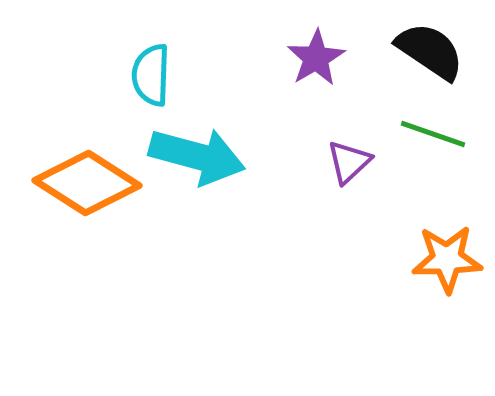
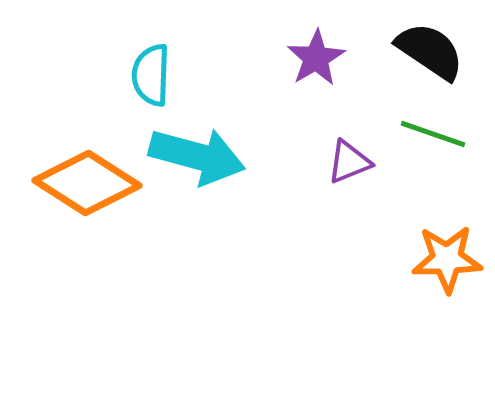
purple triangle: rotated 21 degrees clockwise
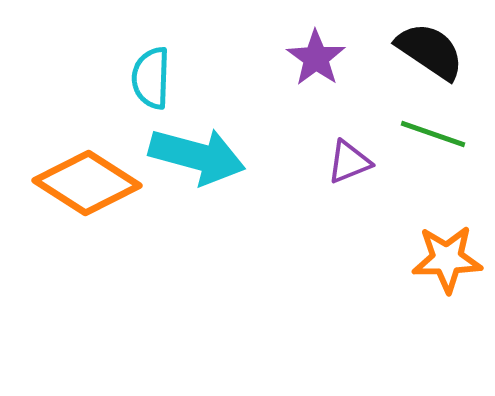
purple star: rotated 6 degrees counterclockwise
cyan semicircle: moved 3 px down
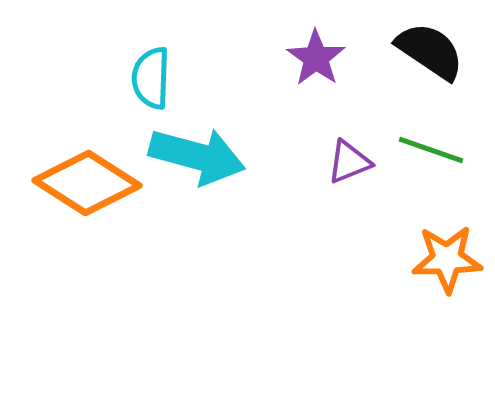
green line: moved 2 px left, 16 px down
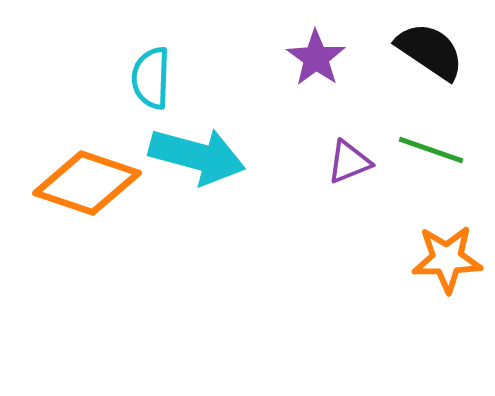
orange diamond: rotated 14 degrees counterclockwise
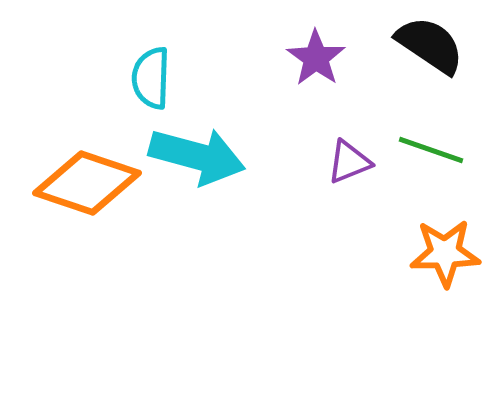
black semicircle: moved 6 px up
orange star: moved 2 px left, 6 px up
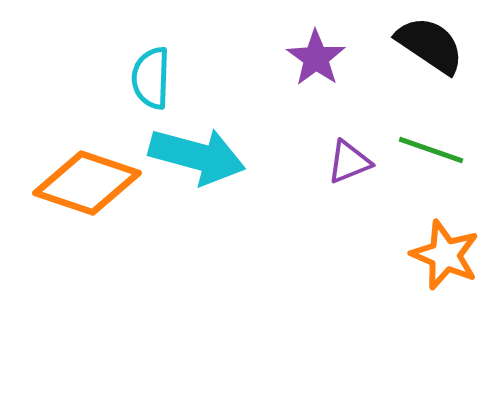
orange star: moved 2 px down; rotated 24 degrees clockwise
